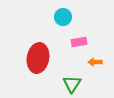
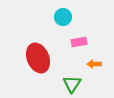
red ellipse: rotated 32 degrees counterclockwise
orange arrow: moved 1 px left, 2 px down
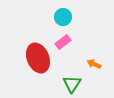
pink rectangle: moved 16 px left; rotated 28 degrees counterclockwise
orange arrow: rotated 24 degrees clockwise
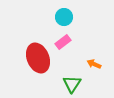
cyan circle: moved 1 px right
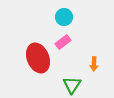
orange arrow: rotated 112 degrees counterclockwise
green triangle: moved 1 px down
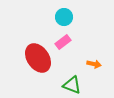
red ellipse: rotated 12 degrees counterclockwise
orange arrow: rotated 80 degrees counterclockwise
green triangle: rotated 42 degrees counterclockwise
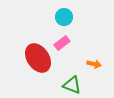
pink rectangle: moved 1 px left, 1 px down
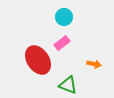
red ellipse: moved 2 px down
green triangle: moved 4 px left
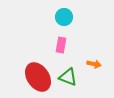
pink rectangle: moved 1 px left, 2 px down; rotated 42 degrees counterclockwise
red ellipse: moved 17 px down
green triangle: moved 8 px up
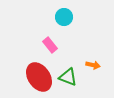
pink rectangle: moved 11 px left; rotated 49 degrees counterclockwise
orange arrow: moved 1 px left, 1 px down
red ellipse: moved 1 px right
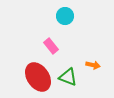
cyan circle: moved 1 px right, 1 px up
pink rectangle: moved 1 px right, 1 px down
red ellipse: moved 1 px left
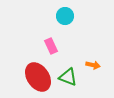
pink rectangle: rotated 14 degrees clockwise
